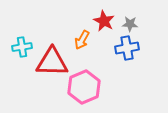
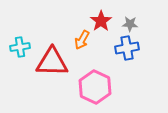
red star: moved 3 px left; rotated 10 degrees clockwise
cyan cross: moved 2 px left
pink hexagon: moved 11 px right; rotated 12 degrees counterclockwise
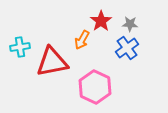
blue cross: rotated 25 degrees counterclockwise
red triangle: rotated 12 degrees counterclockwise
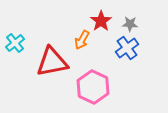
cyan cross: moved 5 px left, 4 px up; rotated 30 degrees counterclockwise
pink hexagon: moved 2 px left
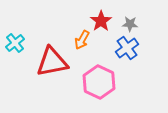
pink hexagon: moved 6 px right, 5 px up
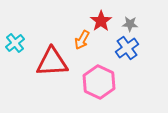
red triangle: rotated 8 degrees clockwise
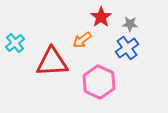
red star: moved 4 px up
orange arrow: rotated 24 degrees clockwise
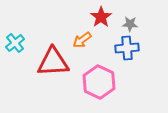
blue cross: rotated 30 degrees clockwise
red triangle: moved 1 px right
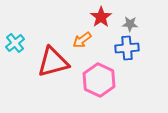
red triangle: rotated 12 degrees counterclockwise
pink hexagon: moved 2 px up
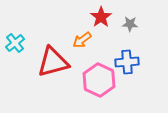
blue cross: moved 14 px down
